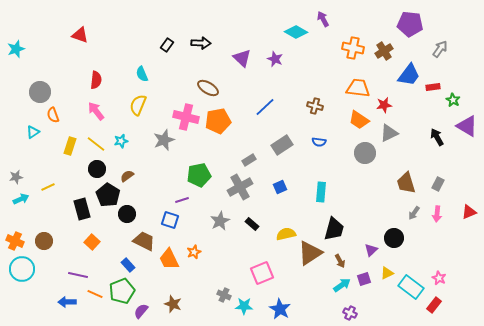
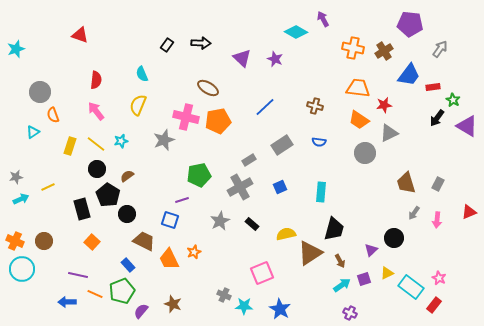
black arrow at (437, 137): moved 19 px up; rotated 114 degrees counterclockwise
pink arrow at (437, 214): moved 6 px down
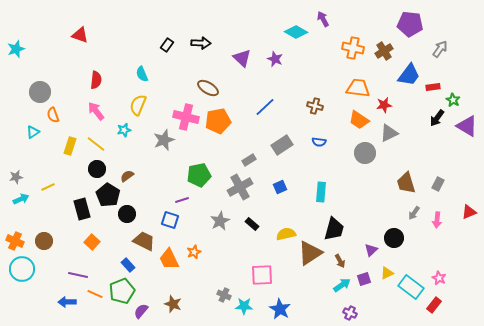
cyan star at (121, 141): moved 3 px right, 11 px up
pink square at (262, 273): moved 2 px down; rotated 20 degrees clockwise
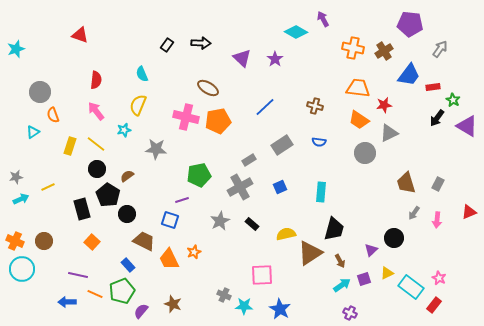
purple star at (275, 59): rotated 14 degrees clockwise
gray star at (164, 140): moved 8 px left, 9 px down; rotated 25 degrees clockwise
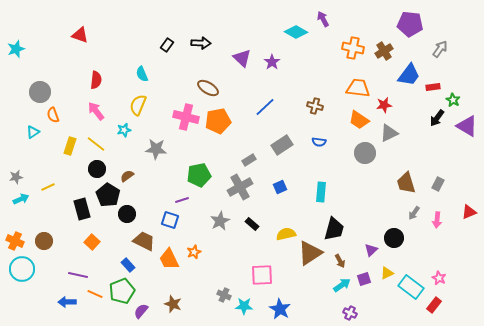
purple star at (275, 59): moved 3 px left, 3 px down
